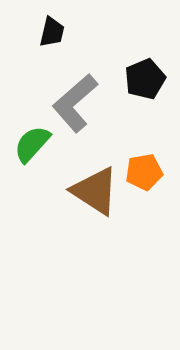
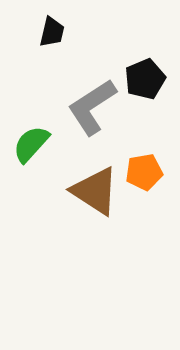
gray L-shape: moved 17 px right, 4 px down; rotated 8 degrees clockwise
green semicircle: moved 1 px left
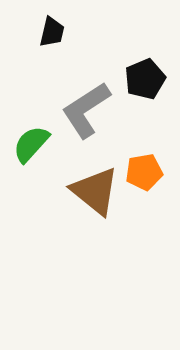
gray L-shape: moved 6 px left, 3 px down
brown triangle: rotated 6 degrees clockwise
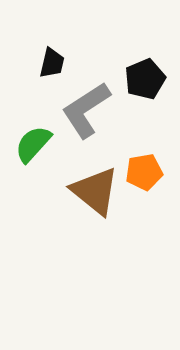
black trapezoid: moved 31 px down
green semicircle: moved 2 px right
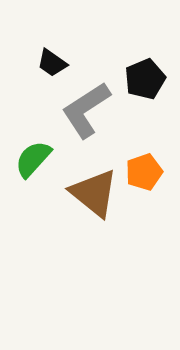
black trapezoid: rotated 112 degrees clockwise
green semicircle: moved 15 px down
orange pentagon: rotated 9 degrees counterclockwise
brown triangle: moved 1 px left, 2 px down
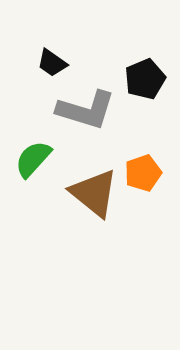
gray L-shape: rotated 130 degrees counterclockwise
orange pentagon: moved 1 px left, 1 px down
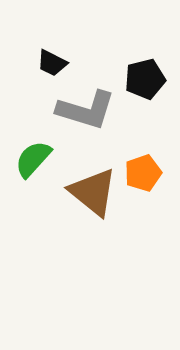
black trapezoid: rotated 8 degrees counterclockwise
black pentagon: rotated 9 degrees clockwise
brown triangle: moved 1 px left, 1 px up
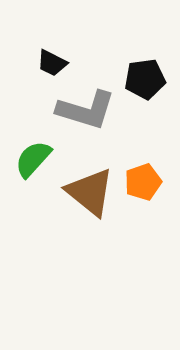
black pentagon: rotated 6 degrees clockwise
orange pentagon: moved 9 px down
brown triangle: moved 3 px left
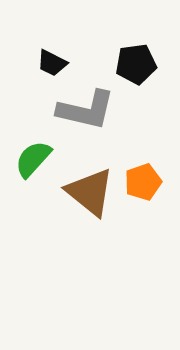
black pentagon: moved 9 px left, 15 px up
gray L-shape: rotated 4 degrees counterclockwise
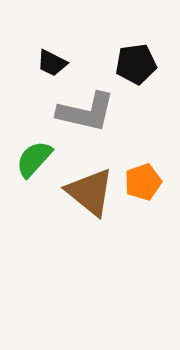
gray L-shape: moved 2 px down
green semicircle: moved 1 px right
